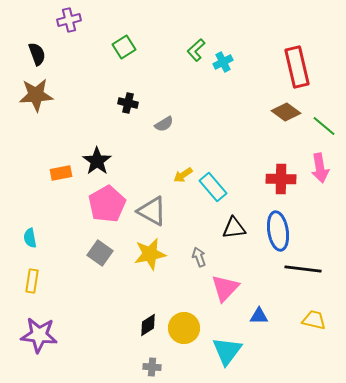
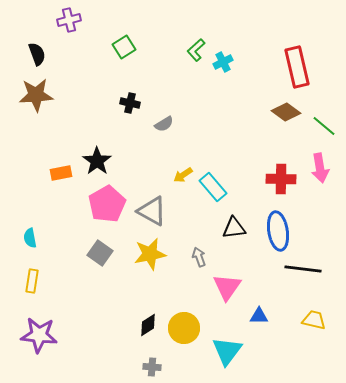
black cross: moved 2 px right
pink triangle: moved 2 px right, 1 px up; rotated 8 degrees counterclockwise
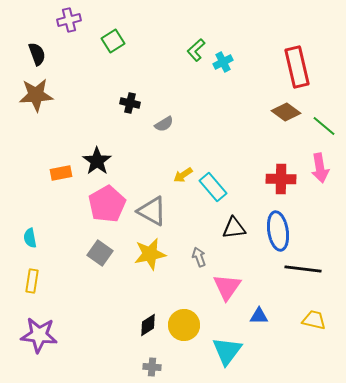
green square: moved 11 px left, 6 px up
yellow circle: moved 3 px up
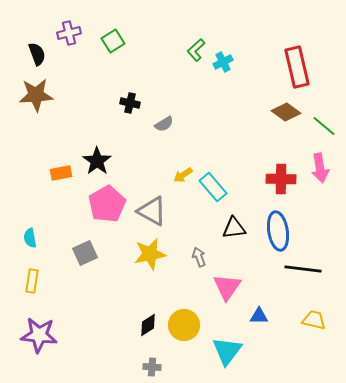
purple cross: moved 13 px down
gray square: moved 15 px left; rotated 30 degrees clockwise
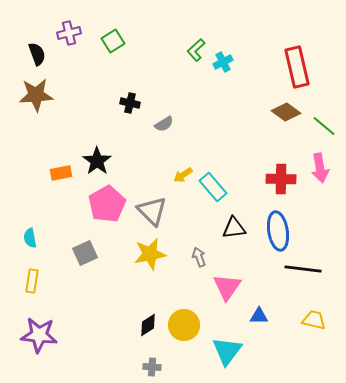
gray triangle: rotated 16 degrees clockwise
